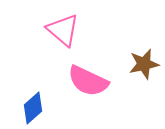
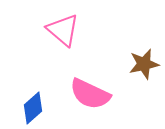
pink semicircle: moved 2 px right, 13 px down
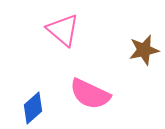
brown star: moved 14 px up
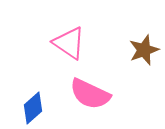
pink triangle: moved 6 px right, 13 px down; rotated 6 degrees counterclockwise
brown star: rotated 8 degrees counterclockwise
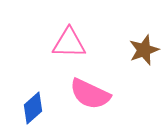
pink triangle: rotated 33 degrees counterclockwise
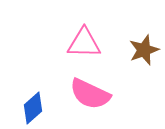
pink triangle: moved 15 px right
